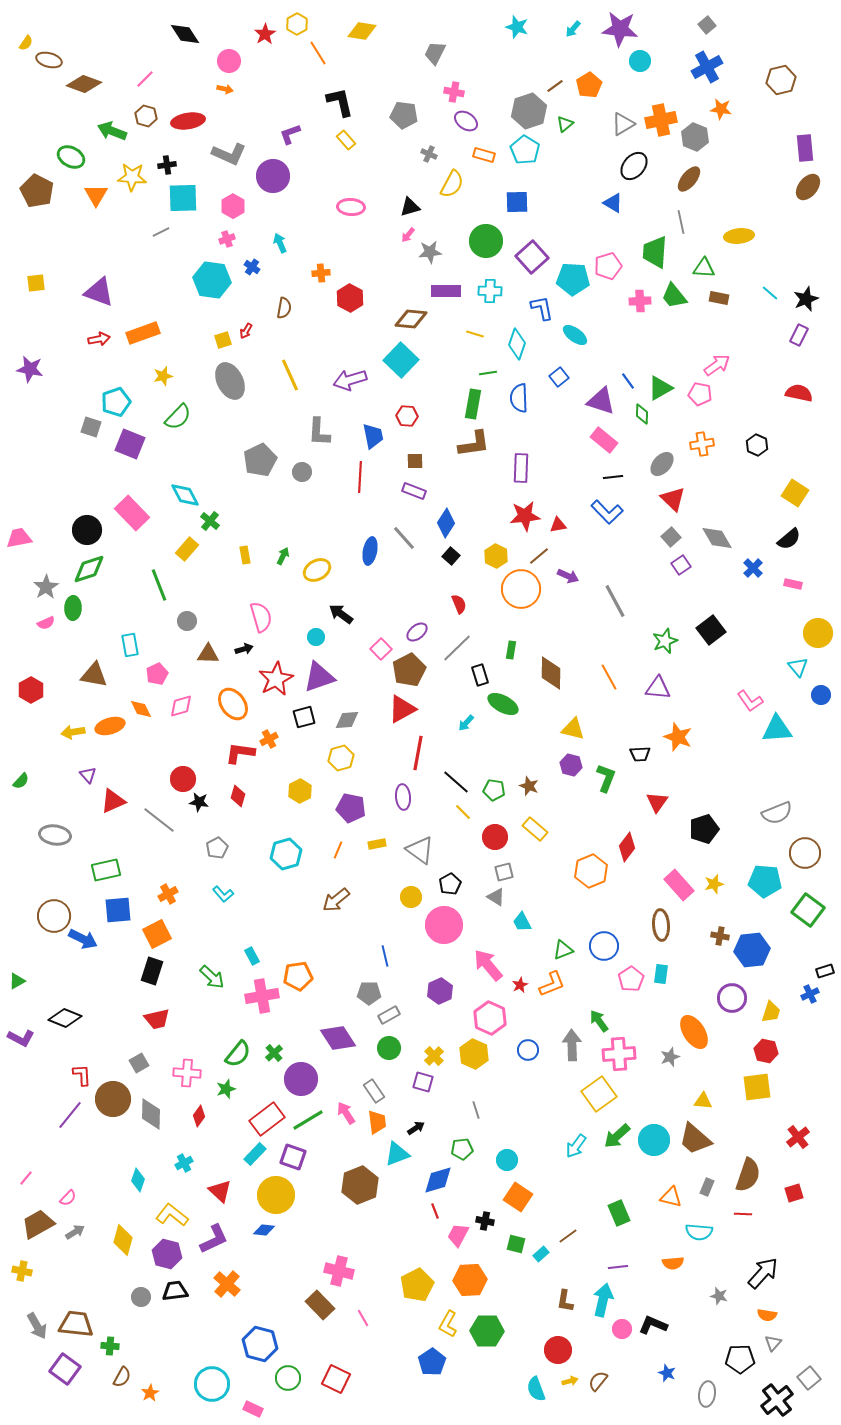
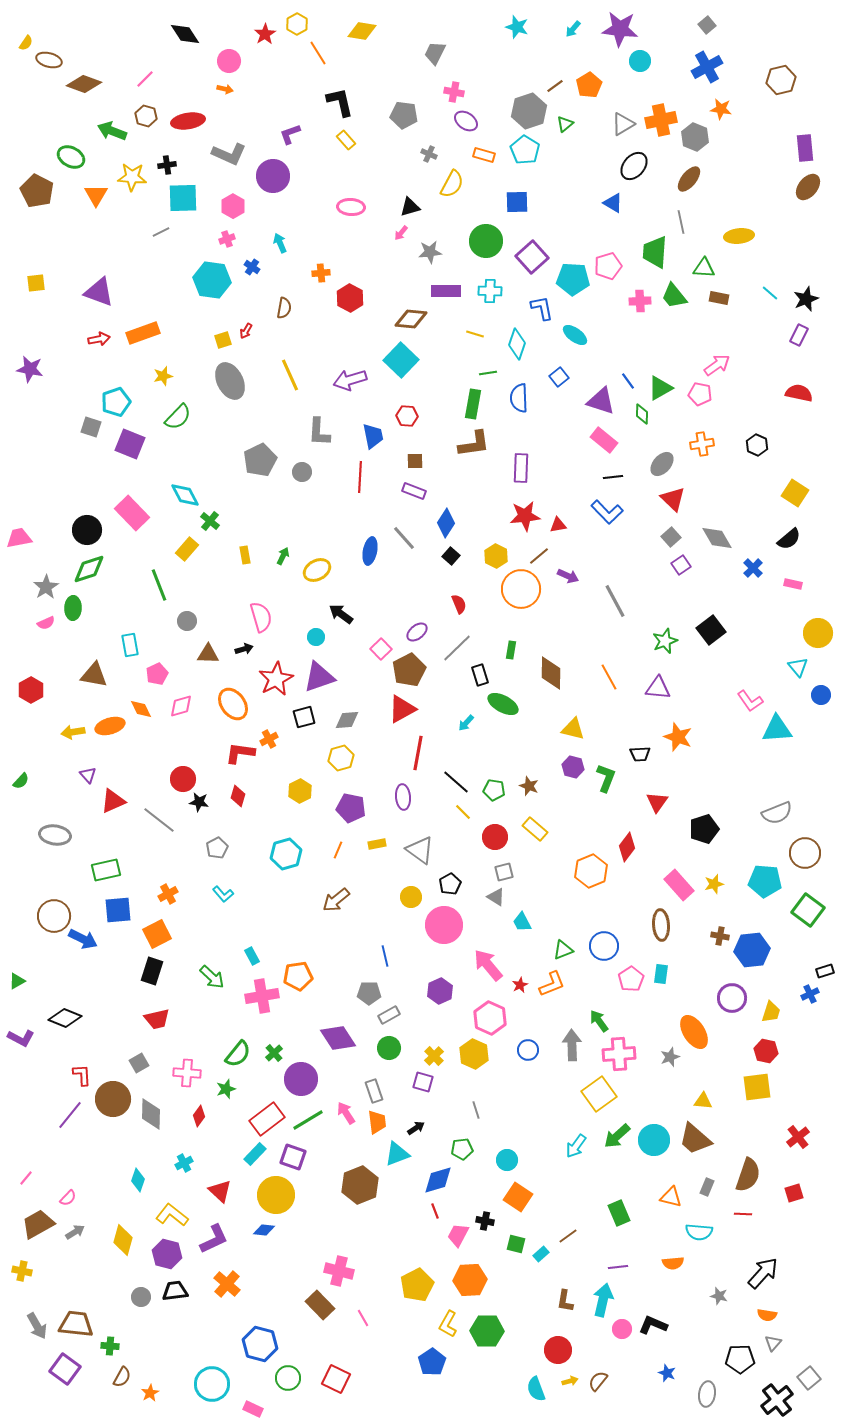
pink arrow at (408, 235): moved 7 px left, 2 px up
purple hexagon at (571, 765): moved 2 px right, 2 px down
gray rectangle at (374, 1091): rotated 15 degrees clockwise
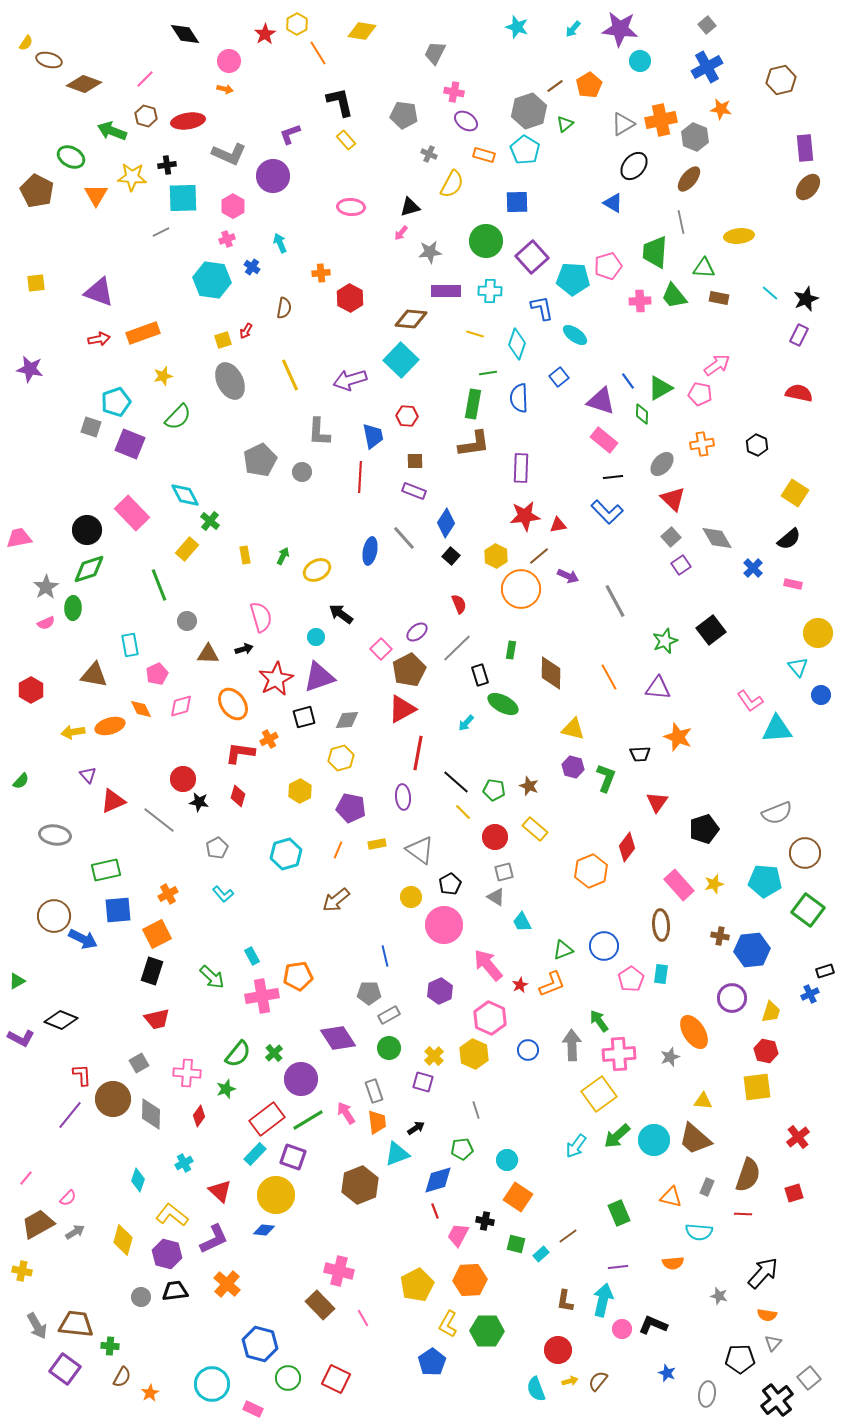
black diamond at (65, 1018): moved 4 px left, 2 px down
